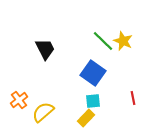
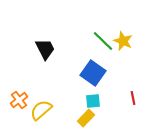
yellow semicircle: moved 2 px left, 2 px up
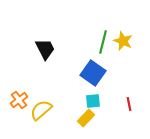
green line: moved 1 px down; rotated 60 degrees clockwise
red line: moved 4 px left, 6 px down
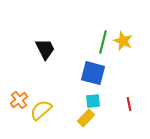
blue square: rotated 20 degrees counterclockwise
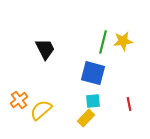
yellow star: rotated 30 degrees counterclockwise
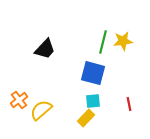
black trapezoid: rotated 70 degrees clockwise
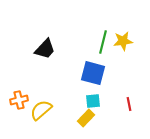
orange cross: rotated 24 degrees clockwise
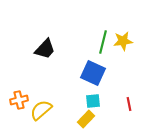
blue square: rotated 10 degrees clockwise
yellow rectangle: moved 1 px down
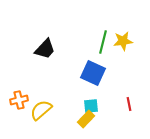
cyan square: moved 2 px left, 5 px down
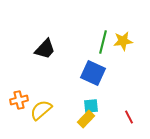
red line: moved 13 px down; rotated 16 degrees counterclockwise
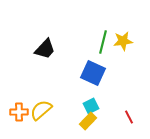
orange cross: moved 12 px down; rotated 12 degrees clockwise
cyan square: rotated 21 degrees counterclockwise
yellow rectangle: moved 2 px right, 2 px down
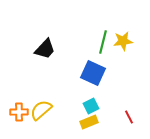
yellow rectangle: moved 1 px right, 1 px down; rotated 24 degrees clockwise
